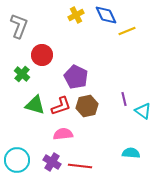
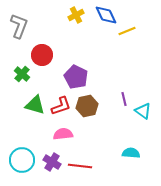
cyan circle: moved 5 px right
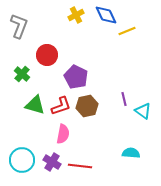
red circle: moved 5 px right
pink semicircle: rotated 108 degrees clockwise
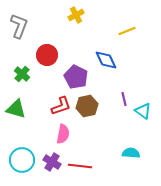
blue diamond: moved 45 px down
green triangle: moved 19 px left, 4 px down
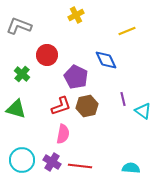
gray L-shape: rotated 90 degrees counterclockwise
purple line: moved 1 px left
cyan semicircle: moved 15 px down
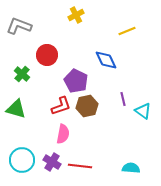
purple pentagon: moved 4 px down
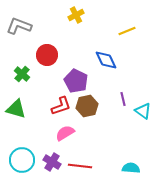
pink semicircle: moved 2 px right, 1 px up; rotated 132 degrees counterclockwise
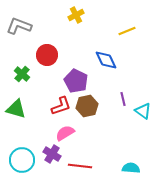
purple cross: moved 8 px up
